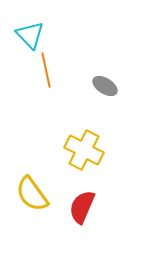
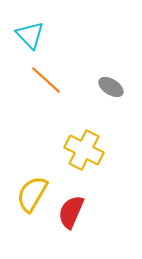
orange line: moved 10 px down; rotated 36 degrees counterclockwise
gray ellipse: moved 6 px right, 1 px down
yellow semicircle: rotated 66 degrees clockwise
red semicircle: moved 11 px left, 5 px down
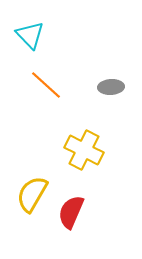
orange line: moved 5 px down
gray ellipse: rotated 35 degrees counterclockwise
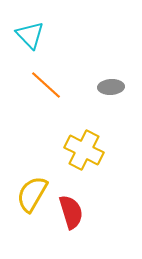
red semicircle: rotated 140 degrees clockwise
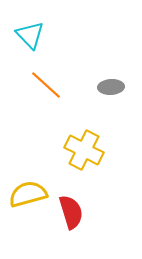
yellow semicircle: moved 4 px left; rotated 45 degrees clockwise
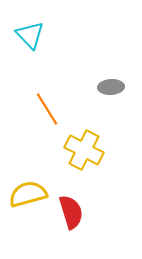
orange line: moved 1 px right, 24 px down; rotated 16 degrees clockwise
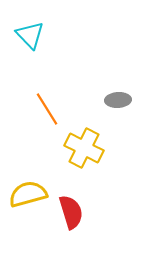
gray ellipse: moved 7 px right, 13 px down
yellow cross: moved 2 px up
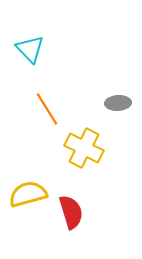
cyan triangle: moved 14 px down
gray ellipse: moved 3 px down
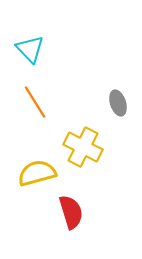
gray ellipse: rotated 75 degrees clockwise
orange line: moved 12 px left, 7 px up
yellow cross: moved 1 px left, 1 px up
yellow semicircle: moved 9 px right, 21 px up
